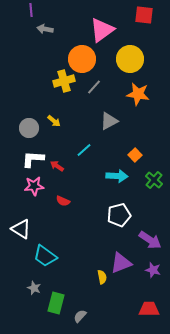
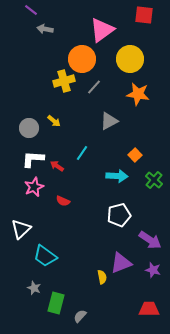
purple line: rotated 48 degrees counterclockwise
cyan line: moved 2 px left, 3 px down; rotated 14 degrees counterclockwise
pink star: moved 1 px down; rotated 18 degrees counterclockwise
white triangle: rotated 45 degrees clockwise
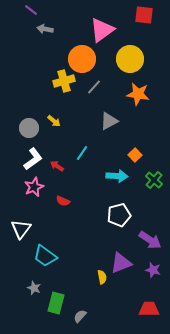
white L-shape: rotated 140 degrees clockwise
white triangle: rotated 10 degrees counterclockwise
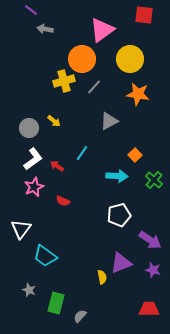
gray star: moved 5 px left, 2 px down
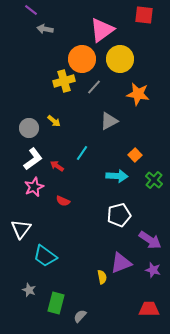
yellow circle: moved 10 px left
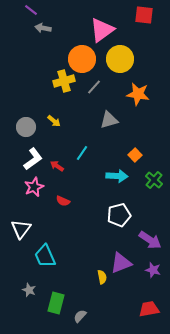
gray arrow: moved 2 px left, 1 px up
gray triangle: moved 1 px up; rotated 12 degrees clockwise
gray circle: moved 3 px left, 1 px up
cyan trapezoid: rotated 30 degrees clockwise
red trapezoid: rotated 10 degrees counterclockwise
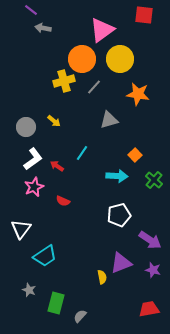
cyan trapezoid: rotated 100 degrees counterclockwise
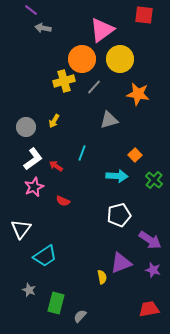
yellow arrow: rotated 80 degrees clockwise
cyan line: rotated 14 degrees counterclockwise
red arrow: moved 1 px left
